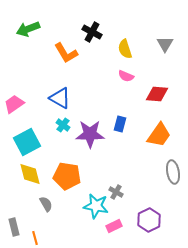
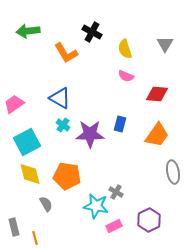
green arrow: moved 2 px down; rotated 15 degrees clockwise
orange trapezoid: moved 2 px left
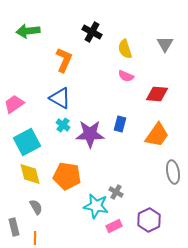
orange L-shape: moved 2 px left, 7 px down; rotated 125 degrees counterclockwise
gray semicircle: moved 10 px left, 3 px down
orange line: rotated 16 degrees clockwise
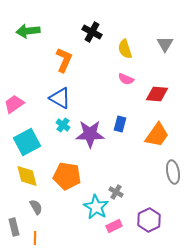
pink semicircle: moved 3 px down
yellow diamond: moved 3 px left, 2 px down
cyan star: moved 1 px down; rotated 20 degrees clockwise
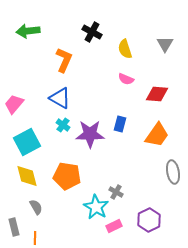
pink trapezoid: rotated 15 degrees counterclockwise
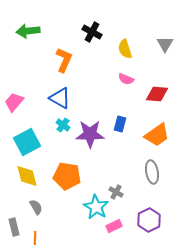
pink trapezoid: moved 2 px up
orange trapezoid: rotated 20 degrees clockwise
gray ellipse: moved 21 px left
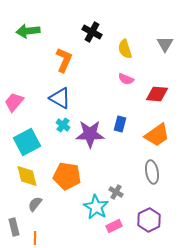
gray semicircle: moved 1 px left, 3 px up; rotated 112 degrees counterclockwise
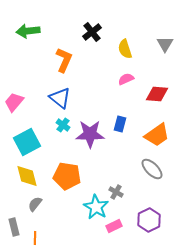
black cross: rotated 24 degrees clockwise
pink semicircle: rotated 133 degrees clockwise
blue triangle: rotated 10 degrees clockwise
gray ellipse: moved 3 px up; rotated 35 degrees counterclockwise
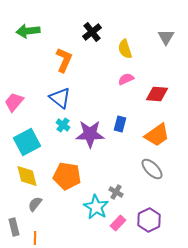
gray triangle: moved 1 px right, 7 px up
pink rectangle: moved 4 px right, 3 px up; rotated 21 degrees counterclockwise
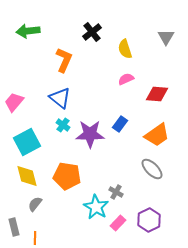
blue rectangle: rotated 21 degrees clockwise
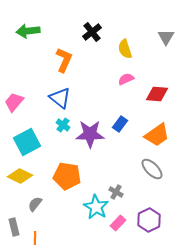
yellow diamond: moved 7 px left; rotated 50 degrees counterclockwise
